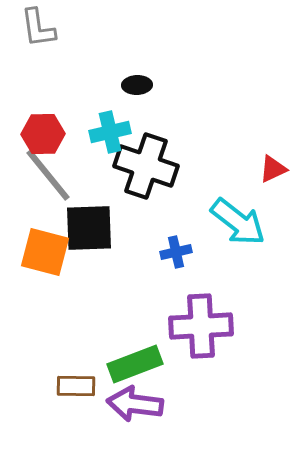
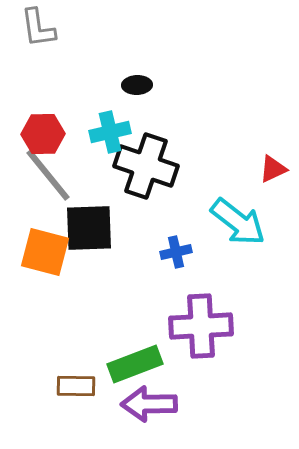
purple arrow: moved 14 px right; rotated 8 degrees counterclockwise
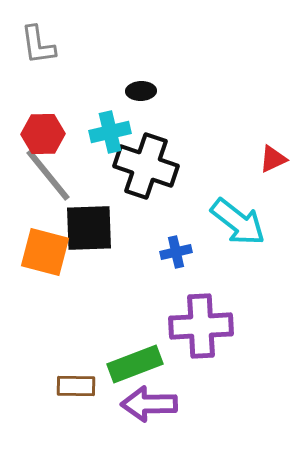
gray L-shape: moved 17 px down
black ellipse: moved 4 px right, 6 px down
red triangle: moved 10 px up
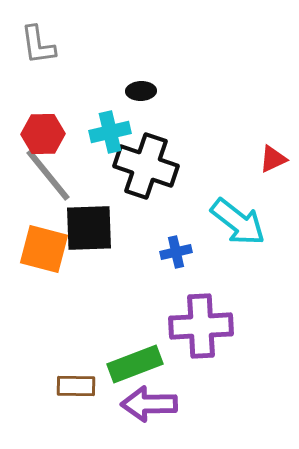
orange square: moved 1 px left, 3 px up
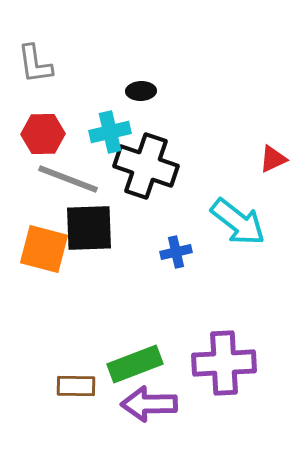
gray L-shape: moved 3 px left, 19 px down
gray line: moved 20 px right, 4 px down; rotated 30 degrees counterclockwise
purple cross: moved 23 px right, 37 px down
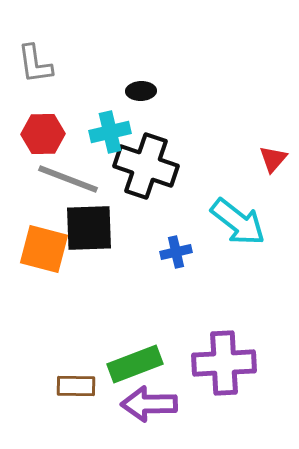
red triangle: rotated 24 degrees counterclockwise
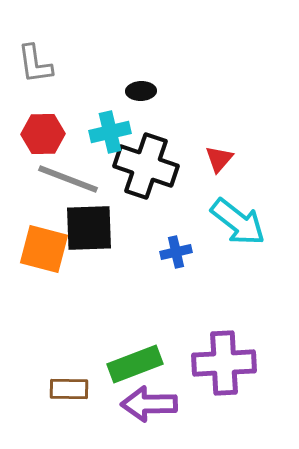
red triangle: moved 54 px left
brown rectangle: moved 7 px left, 3 px down
